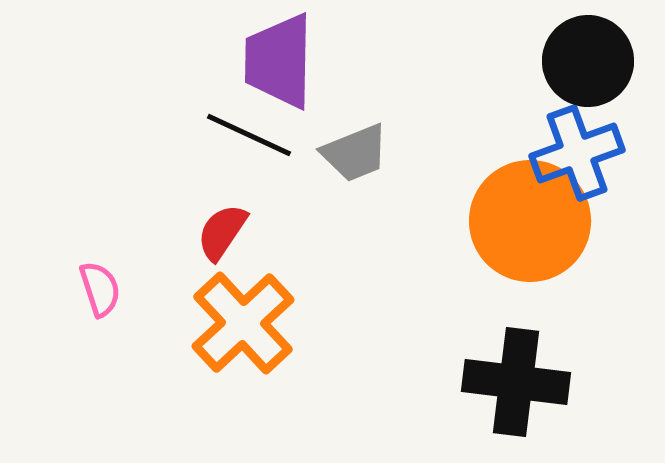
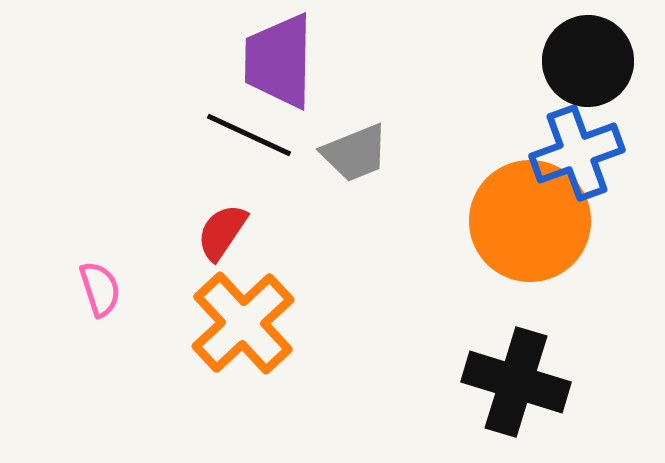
black cross: rotated 10 degrees clockwise
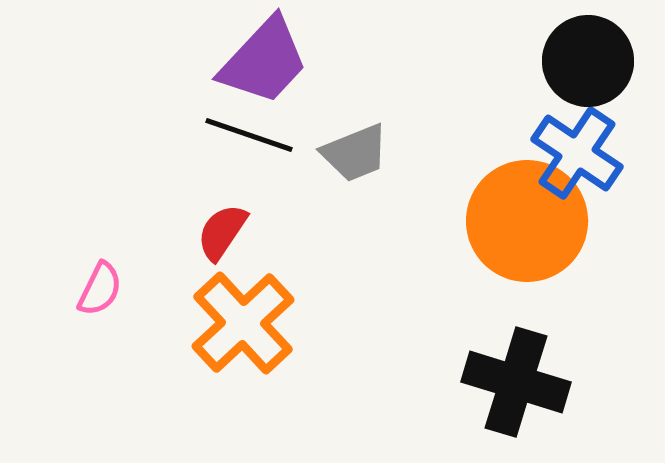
purple trapezoid: moved 15 px left; rotated 138 degrees counterclockwise
black line: rotated 6 degrees counterclockwise
blue cross: rotated 36 degrees counterclockwise
orange circle: moved 3 px left
pink semicircle: rotated 44 degrees clockwise
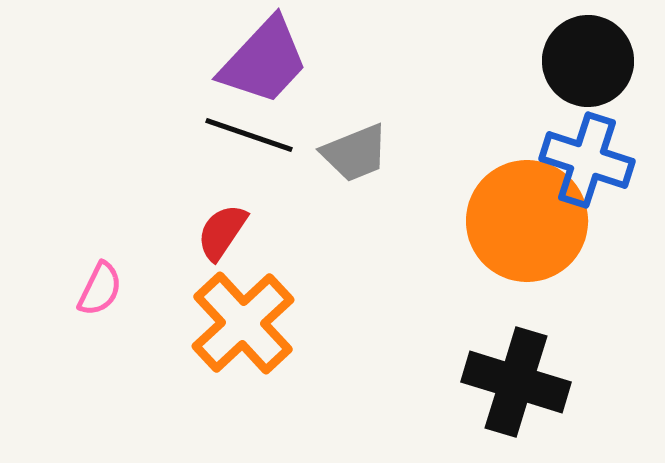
blue cross: moved 10 px right, 7 px down; rotated 16 degrees counterclockwise
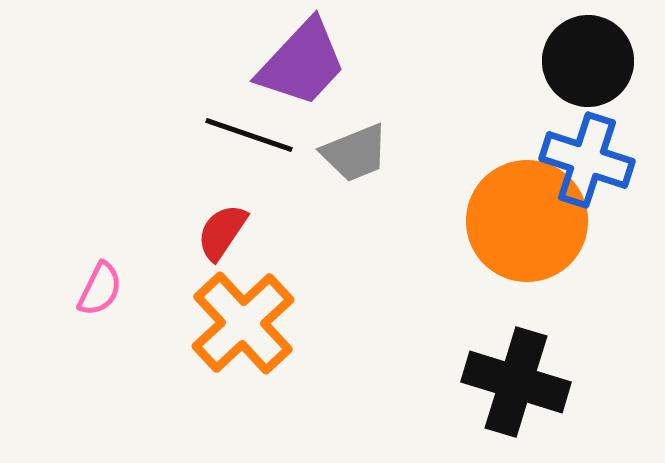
purple trapezoid: moved 38 px right, 2 px down
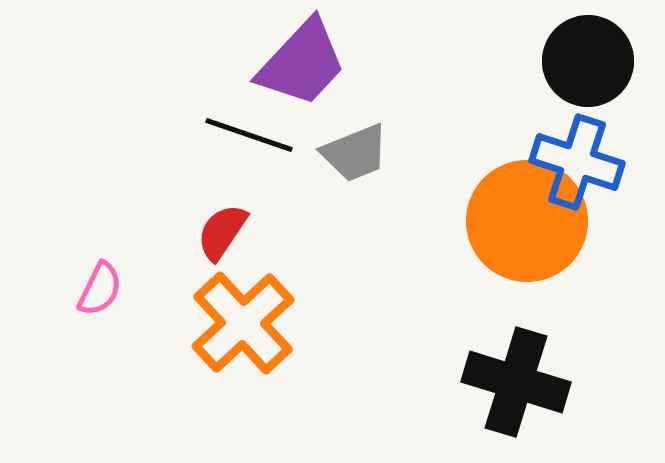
blue cross: moved 10 px left, 2 px down
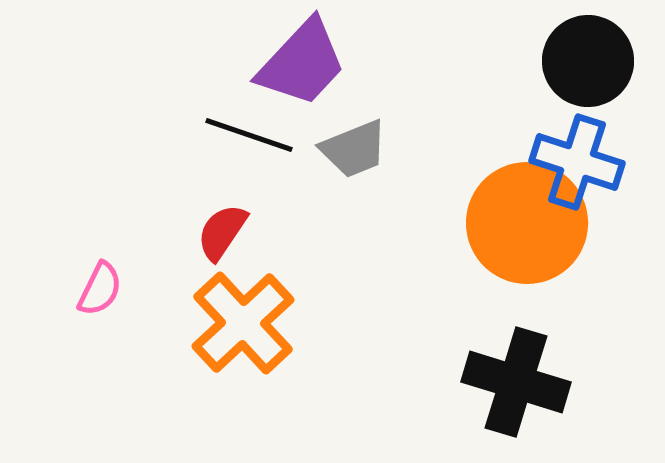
gray trapezoid: moved 1 px left, 4 px up
orange circle: moved 2 px down
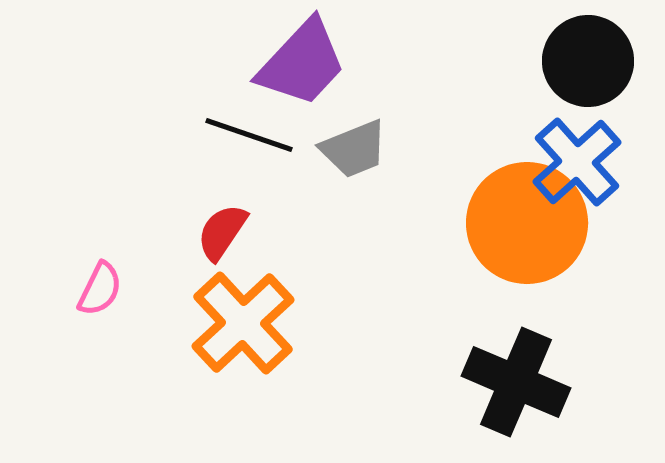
blue cross: rotated 30 degrees clockwise
black cross: rotated 6 degrees clockwise
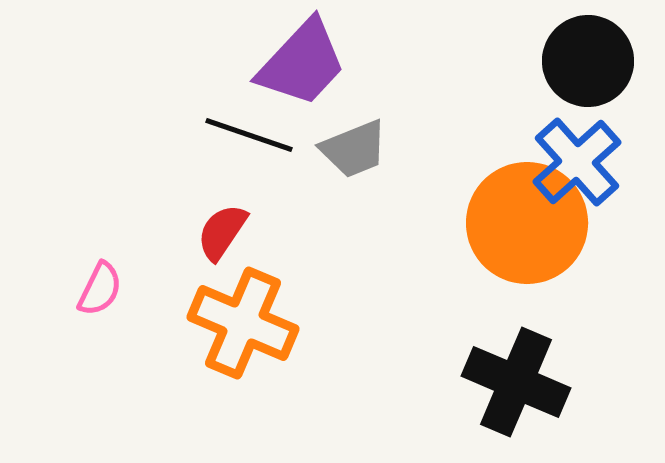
orange cross: rotated 24 degrees counterclockwise
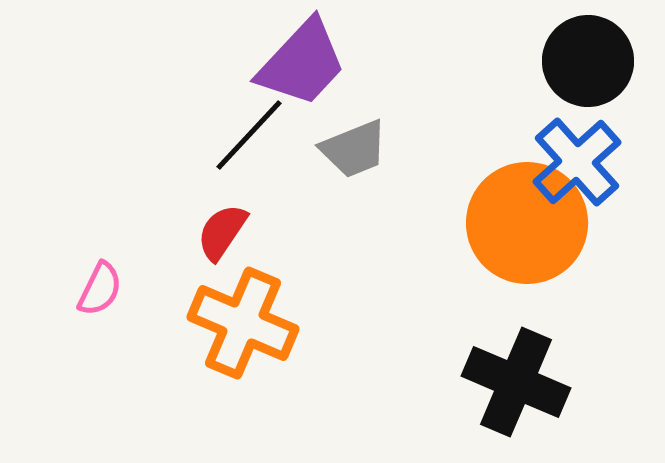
black line: rotated 66 degrees counterclockwise
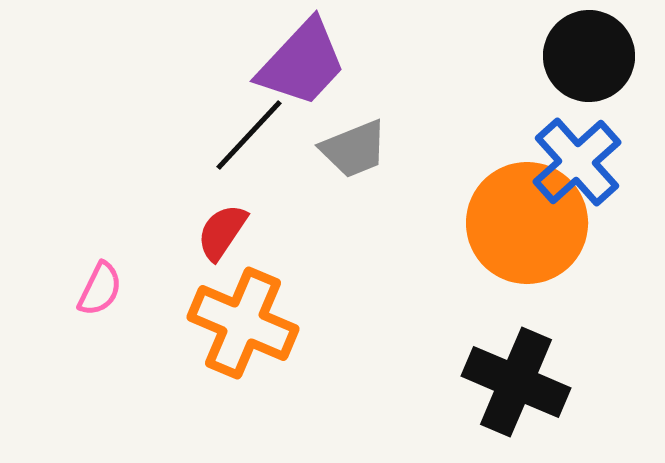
black circle: moved 1 px right, 5 px up
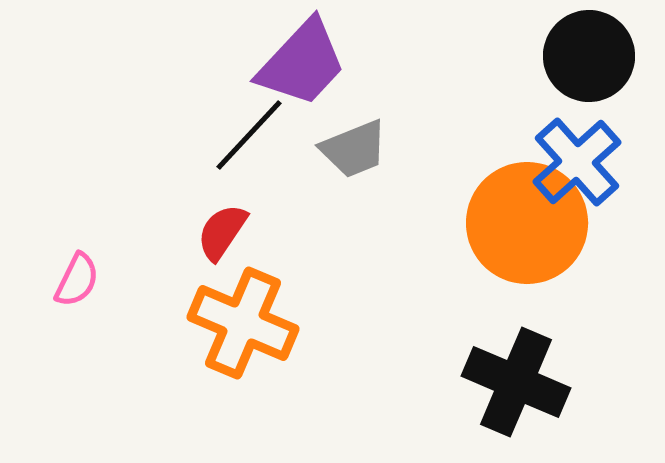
pink semicircle: moved 23 px left, 9 px up
